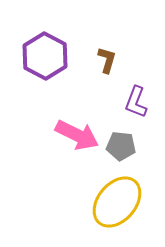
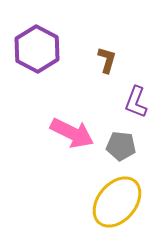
purple hexagon: moved 8 px left, 7 px up
pink arrow: moved 5 px left, 2 px up
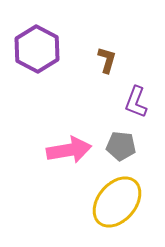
pink arrow: moved 3 px left, 17 px down; rotated 36 degrees counterclockwise
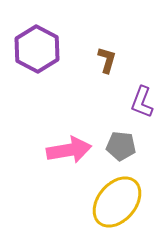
purple L-shape: moved 6 px right
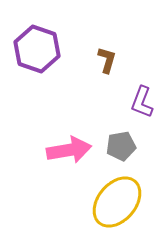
purple hexagon: rotated 9 degrees counterclockwise
gray pentagon: rotated 16 degrees counterclockwise
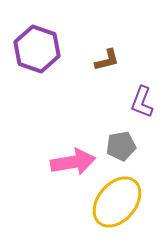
brown L-shape: rotated 60 degrees clockwise
pink arrow: moved 4 px right, 12 px down
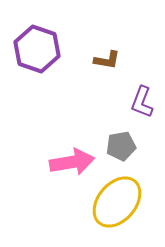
brown L-shape: rotated 24 degrees clockwise
pink arrow: moved 1 px left
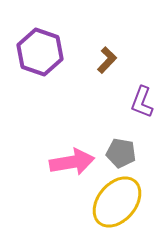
purple hexagon: moved 3 px right, 3 px down
brown L-shape: rotated 56 degrees counterclockwise
gray pentagon: moved 7 px down; rotated 20 degrees clockwise
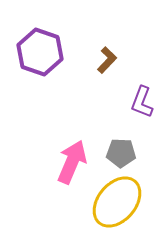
gray pentagon: rotated 8 degrees counterclockwise
pink arrow: rotated 57 degrees counterclockwise
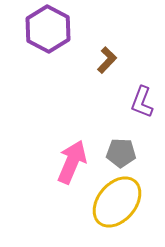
purple hexagon: moved 8 px right, 23 px up; rotated 9 degrees clockwise
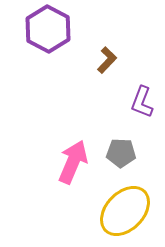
pink arrow: moved 1 px right
yellow ellipse: moved 8 px right, 9 px down; rotated 4 degrees clockwise
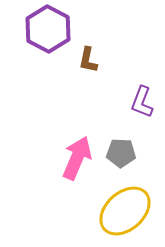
brown L-shape: moved 19 px left; rotated 148 degrees clockwise
pink arrow: moved 4 px right, 4 px up
yellow ellipse: rotated 4 degrees clockwise
